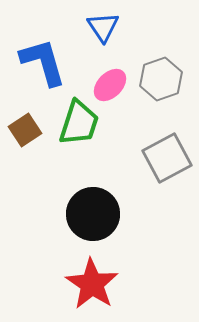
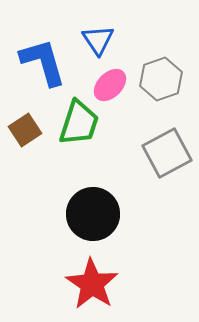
blue triangle: moved 5 px left, 13 px down
gray square: moved 5 px up
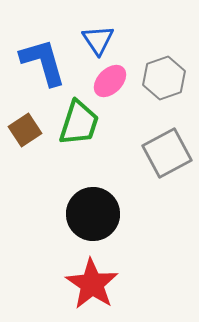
gray hexagon: moved 3 px right, 1 px up
pink ellipse: moved 4 px up
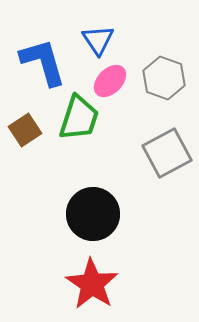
gray hexagon: rotated 21 degrees counterclockwise
green trapezoid: moved 5 px up
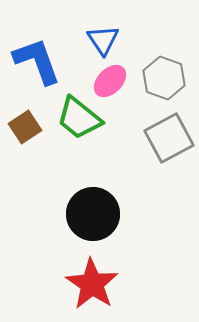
blue triangle: moved 5 px right
blue L-shape: moved 6 px left, 1 px up; rotated 4 degrees counterclockwise
green trapezoid: rotated 111 degrees clockwise
brown square: moved 3 px up
gray square: moved 2 px right, 15 px up
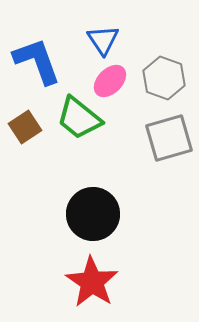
gray square: rotated 12 degrees clockwise
red star: moved 2 px up
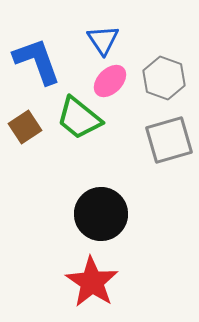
gray square: moved 2 px down
black circle: moved 8 px right
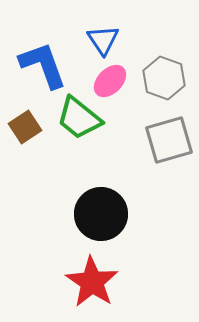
blue L-shape: moved 6 px right, 4 px down
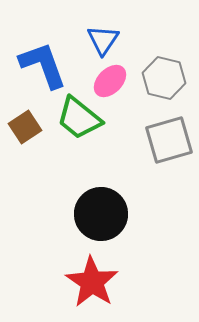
blue triangle: rotated 8 degrees clockwise
gray hexagon: rotated 6 degrees counterclockwise
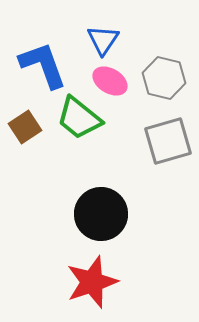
pink ellipse: rotated 76 degrees clockwise
gray square: moved 1 px left, 1 px down
red star: rotated 20 degrees clockwise
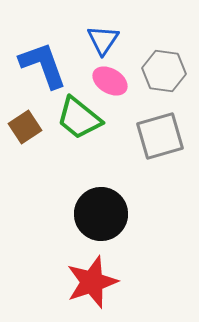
gray hexagon: moved 7 px up; rotated 6 degrees counterclockwise
gray square: moved 8 px left, 5 px up
